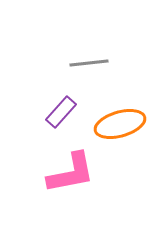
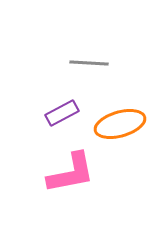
gray line: rotated 9 degrees clockwise
purple rectangle: moved 1 px right, 1 px down; rotated 20 degrees clockwise
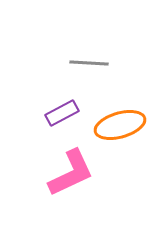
orange ellipse: moved 1 px down
pink L-shape: rotated 14 degrees counterclockwise
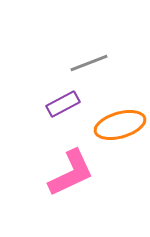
gray line: rotated 24 degrees counterclockwise
purple rectangle: moved 1 px right, 9 px up
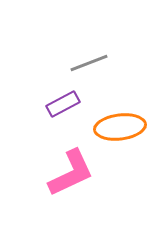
orange ellipse: moved 2 px down; rotated 9 degrees clockwise
